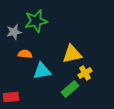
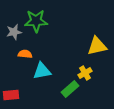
green star: rotated 10 degrees clockwise
yellow triangle: moved 25 px right, 8 px up
red rectangle: moved 2 px up
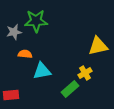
yellow triangle: moved 1 px right
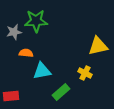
orange semicircle: moved 1 px right, 1 px up
yellow cross: rotated 32 degrees counterclockwise
green rectangle: moved 9 px left, 3 px down
red rectangle: moved 1 px down
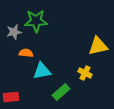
red rectangle: moved 1 px down
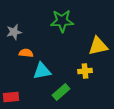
green star: moved 26 px right
yellow cross: moved 2 px up; rotated 32 degrees counterclockwise
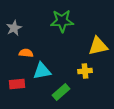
gray star: moved 4 px up; rotated 14 degrees counterclockwise
red rectangle: moved 6 px right, 13 px up
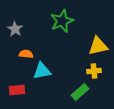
green star: rotated 20 degrees counterclockwise
gray star: moved 1 px right, 1 px down; rotated 14 degrees counterclockwise
orange semicircle: moved 1 px down
yellow cross: moved 9 px right
red rectangle: moved 6 px down
green rectangle: moved 19 px right
